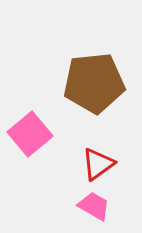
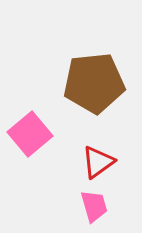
red triangle: moved 2 px up
pink trapezoid: rotated 44 degrees clockwise
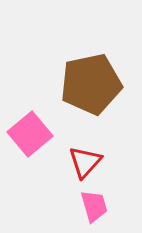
brown pentagon: moved 3 px left, 1 px down; rotated 6 degrees counterclockwise
red triangle: moved 13 px left; rotated 12 degrees counterclockwise
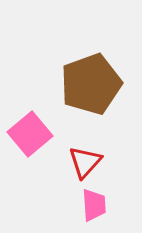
brown pentagon: rotated 8 degrees counterclockwise
pink trapezoid: moved 1 px up; rotated 12 degrees clockwise
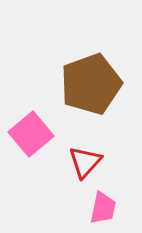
pink square: moved 1 px right
pink trapezoid: moved 9 px right, 3 px down; rotated 16 degrees clockwise
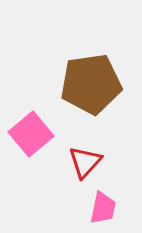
brown pentagon: rotated 12 degrees clockwise
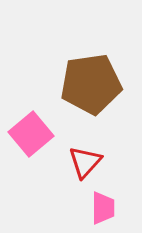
pink trapezoid: rotated 12 degrees counterclockwise
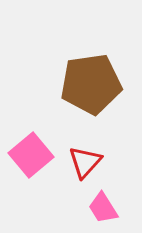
pink square: moved 21 px down
pink trapezoid: rotated 148 degrees clockwise
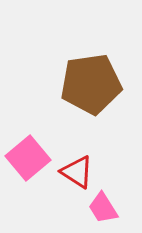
pink square: moved 3 px left, 3 px down
red triangle: moved 8 px left, 10 px down; rotated 39 degrees counterclockwise
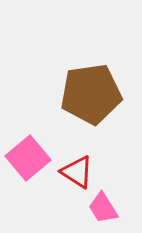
brown pentagon: moved 10 px down
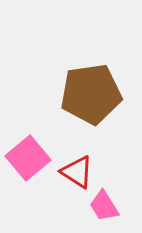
pink trapezoid: moved 1 px right, 2 px up
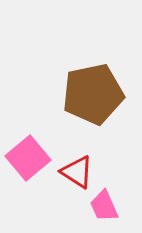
brown pentagon: moved 2 px right; rotated 4 degrees counterclockwise
pink trapezoid: rotated 8 degrees clockwise
